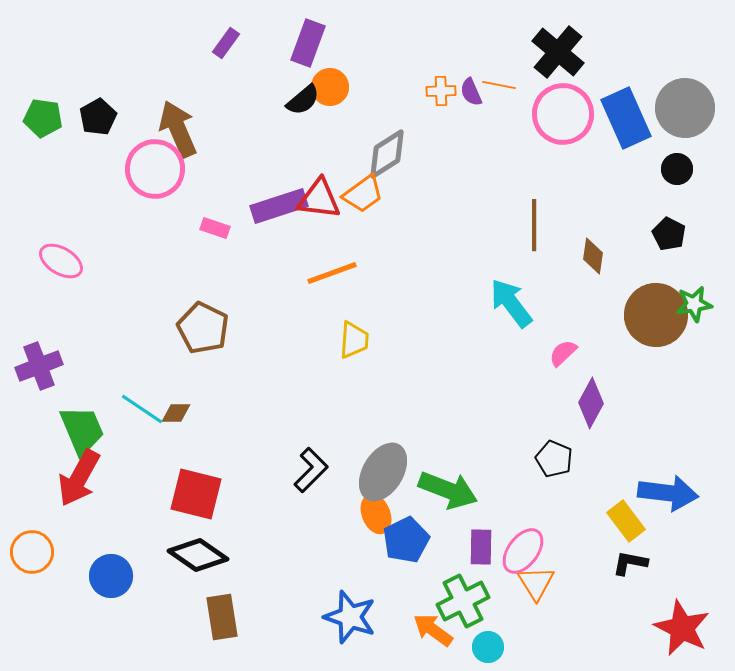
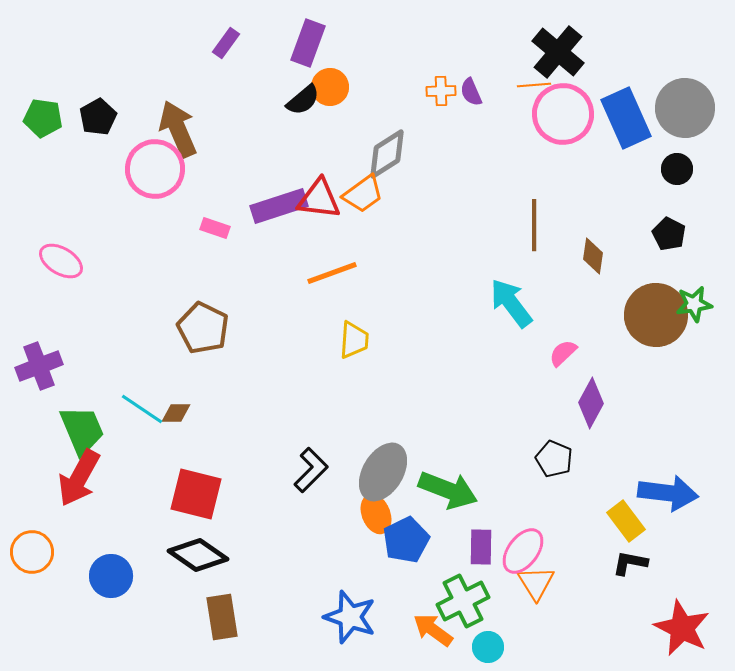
orange line at (499, 85): moved 35 px right; rotated 16 degrees counterclockwise
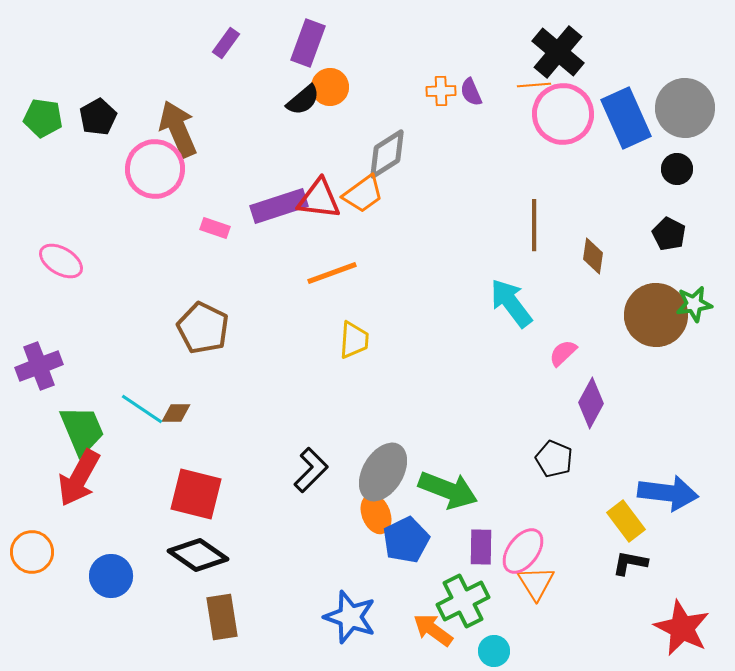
cyan circle at (488, 647): moved 6 px right, 4 px down
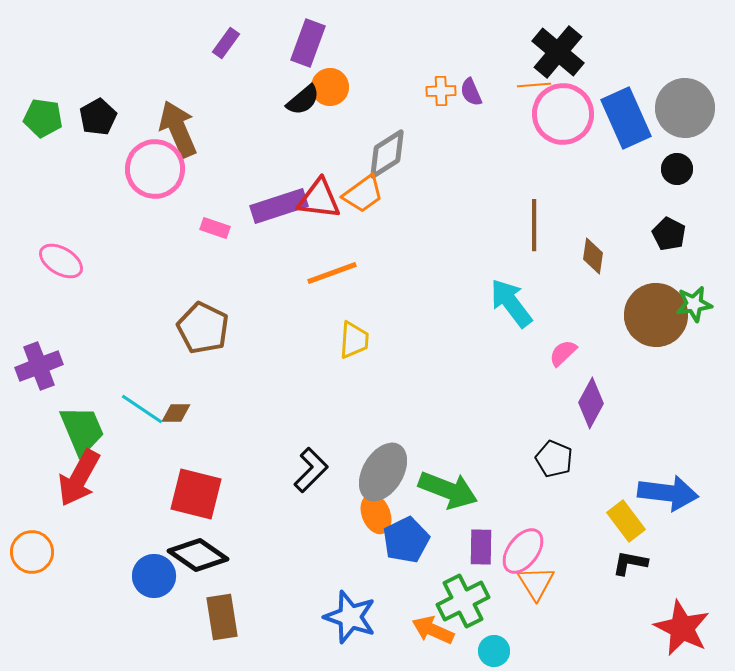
blue circle at (111, 576): moved 43 px right
orange arrow at (433, 630): rotated 12 degrees counterclockwise
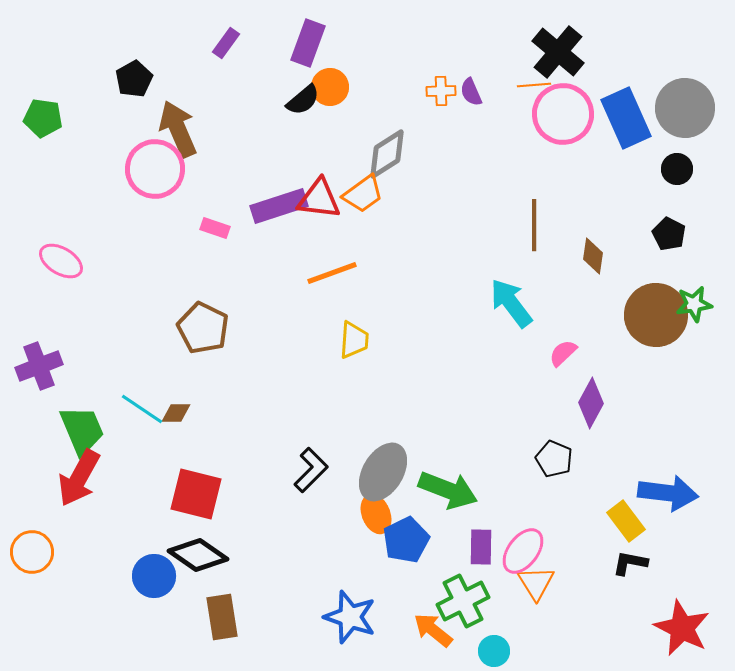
black pentagon at (98, 117): moved 36 px right, 38 px up
orange arrow at (433, 630): rotated 15 degrees clockwise
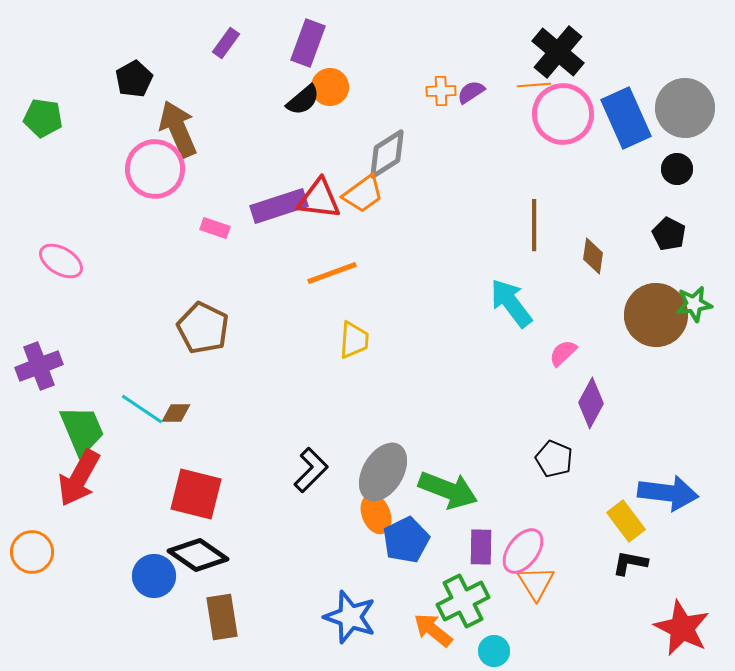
purple semicircle at (471, 92): rotated 80 degrees clockwise
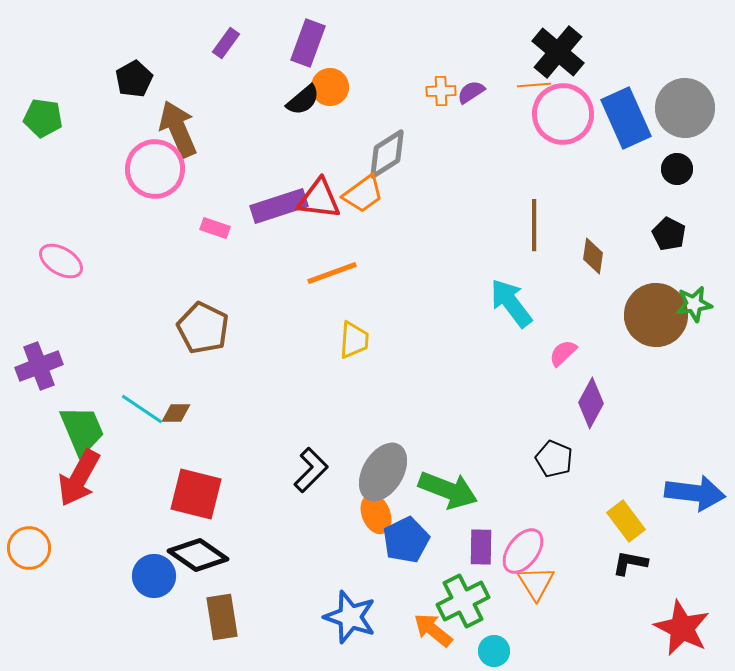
blue arrow at (668, 493): moved 27 px right
orange circle at (32, 552): moved 3 px left, 4 px up
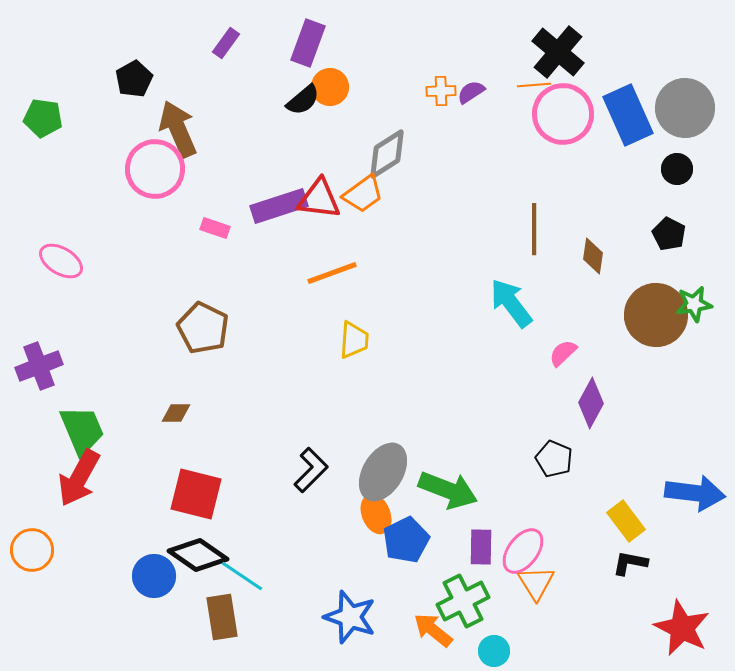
blue rectangle at (626, 118): moved 2 px right, 3 px up
brown line at (534, 225): moved 4 px down
cyan line at (142, 409): moved 100 px right, 167 px down
orange circle at (29, 548): moved 3 px right, 2 px down
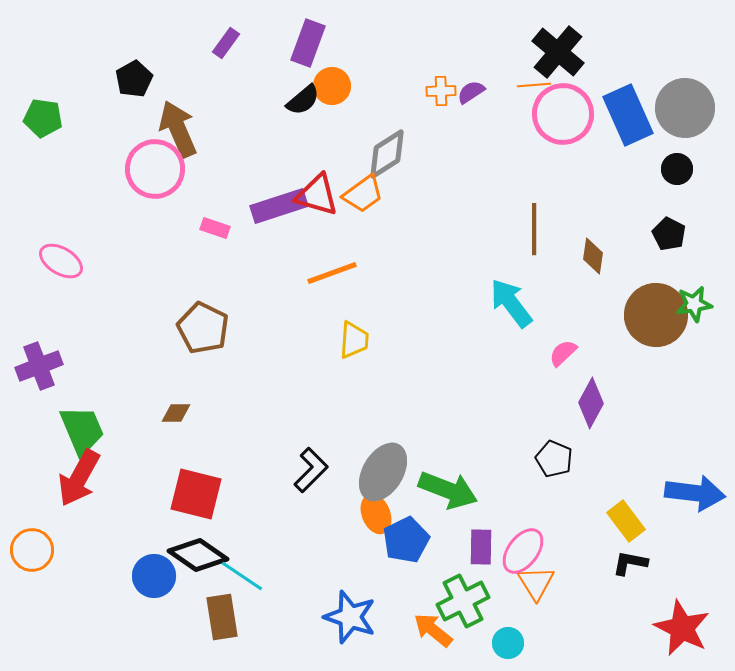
orange circle at (330, 87): moved 2 px right, 1 px up
red triangle at (319, 199): moved 2 px left, 4 px up; rotated 9 degrees clockwise
cyan circle at (494, 651): moved 14 px right, 8 px up
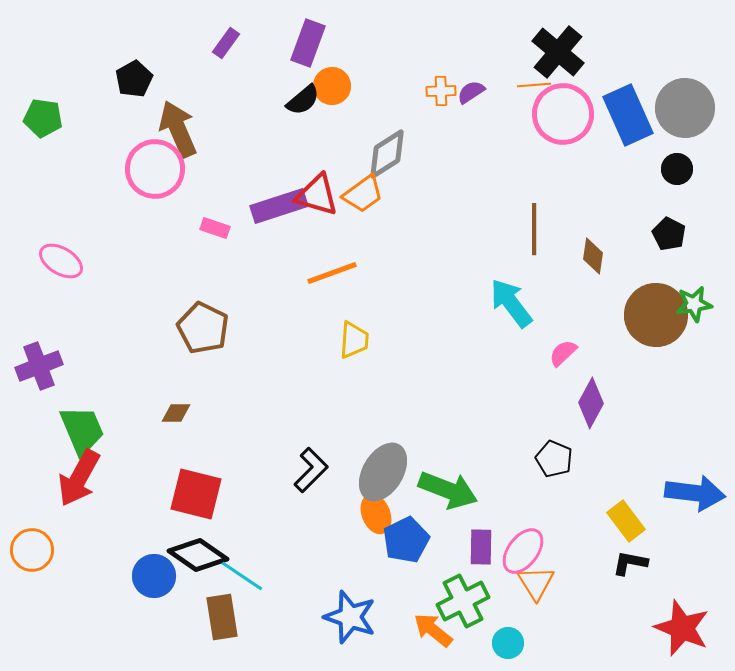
red star at (682, 628): rotated 4 degrees counterclockwise
